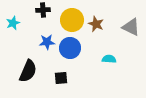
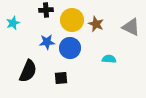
black cross: moved 3 px right
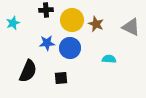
blue star: moved 1 px down
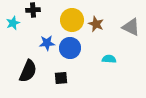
black cross: moved 13 px left
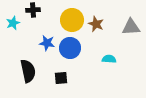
gray triangle: rotated 30 degrees counterclockwise
blue star: rotated 14 degrees clockwise
black semicircle: rotated 35 degrees counterclockwise
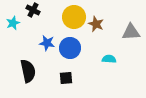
black cross: rotated 32 degrees clockwise
yellow circle: moved 2 px right, 3 px up
gray triangle: moved 5 px down
black square: moved 5 px right
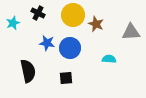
black cross: moved 5 px right, 3 px down
yellow circle: moved 1 px left, 2 px up
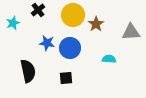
black cross: moved 3 px up; rotated 24 degrees clockwise
brown star: rotated 14 degrees clockwise
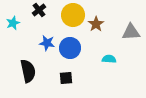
black cross: moved 1 px right
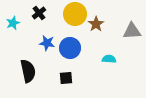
black cross: moved 3 px down
yellow circle: moved 2 px right, 1 px up
gray triangle: moved 1 px right, 1 px up
